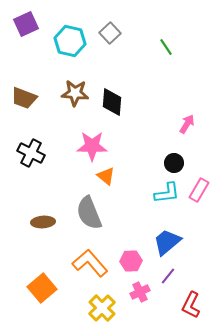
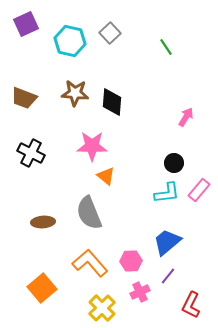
pink arrow: moved 1 px left, 7 px up
pink rectangle: rotated 10 degrees clockwise
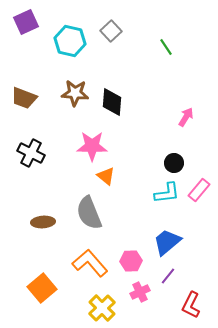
purple square: moved 2 px up
gray square: moved 1 px right, 2 px up
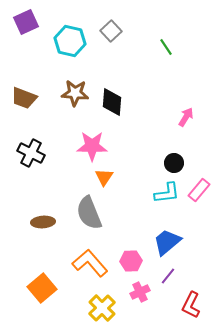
orange triangle: moved 2 px left, 1 px down; rotated 24 degrees clockwise
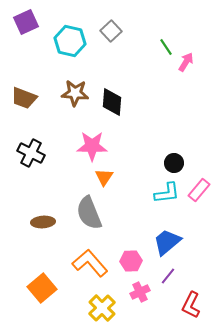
pink arrow: moved 55 px up
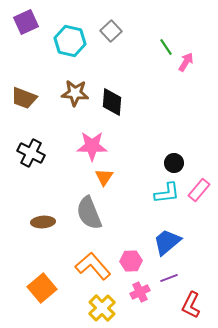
orange L-shape: moved 3 px right, 3 px down
purple line: moved 1 px right, 2 px down; rotated 30 degrees clockwise
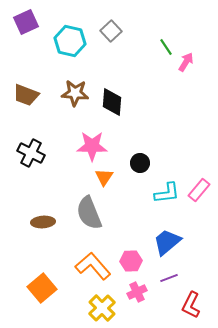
brown trapezoid: moved 2 px right, 3 px up
black circle: moved 34 px left
pink cross: moved 3 px left
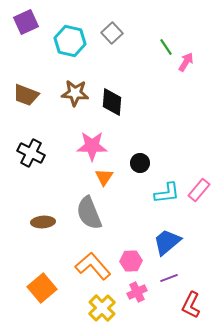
gray square: moved 1 px right, 2 px down
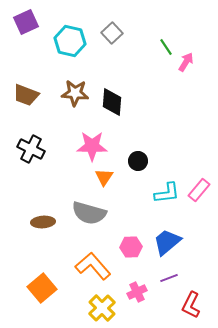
black cross: moved 4 px up
black circle: moved 2 px left, 2 px up
gray semicircle: rotated 52 degrees counterclockwise
pink hexagon: moved 14 px up
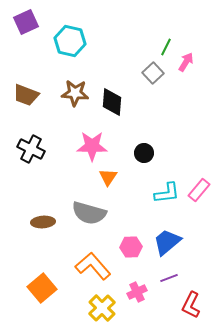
gray square: moved 41 px right, 40 px down
green line: rotated 60 degrees clockwise
black circle: moved 6 px right, 8 px up
orange triangle: moved 4 px right
